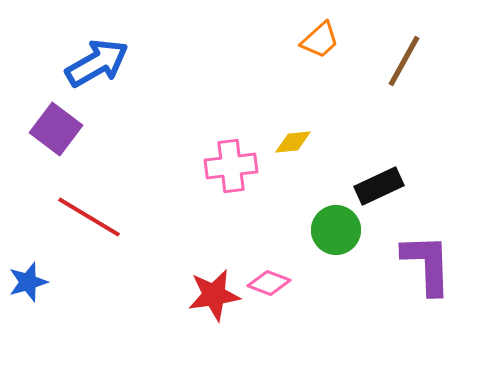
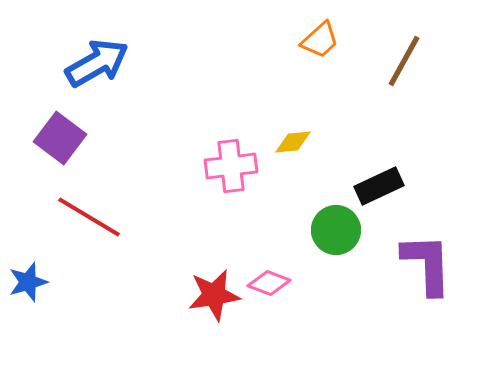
purple square: moved 4 px right, 9 px down
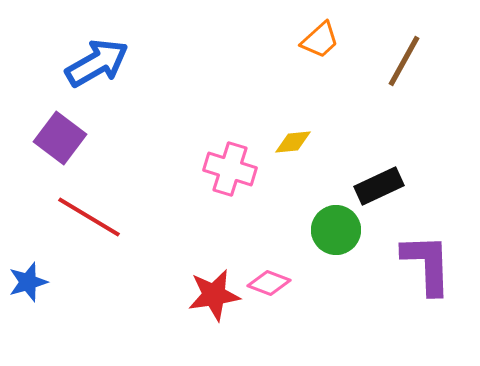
pink cross: moved 1 px left, 3 px down; rotated 24 degrees clockwise
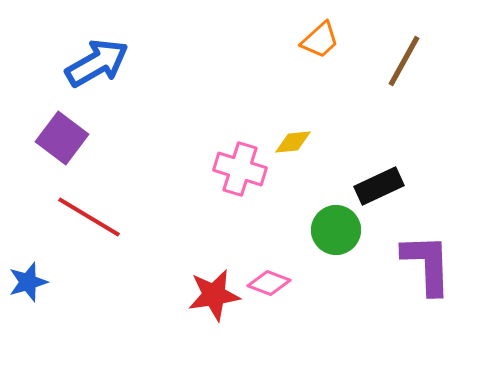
purple square: moved 2 px right
pink cross: moved 10 px right
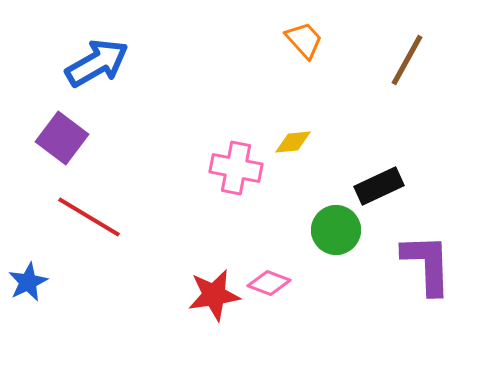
orange trapezoid: moved 16 px left; rotated 90 degrees counterclockwise
brown line: moved 3 px right, 1 px up
pink cross: moved 4 px left, 1 px up; rotated 6 degrees counterclockwise
blue star: rotated 9 degrees counterclockwise
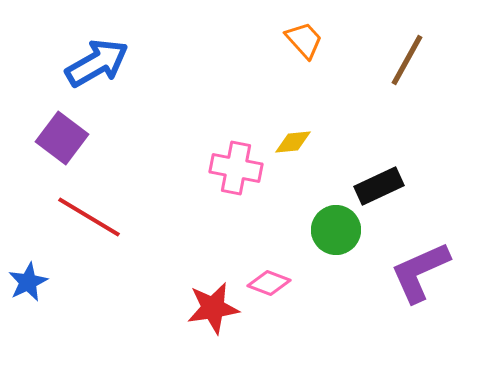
purple L-shape: moved 7 px left, 8 px down; rotated 112 degrees counterclockwise
red star: moved 1 px left, 13 px down
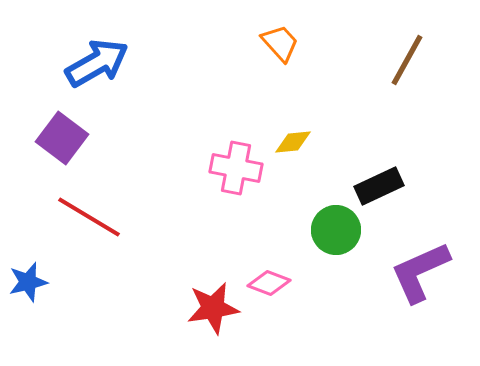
orange trapezoid: moved 24 px left, 3 px down
blue star: rotated 12 degrees clockwise
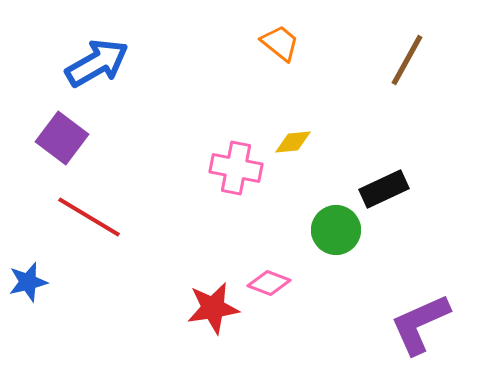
orange trapezoid: rotated 9 degrees counterclockwise
black rectangle: moved 5 px right, 3 px down
purple L-shape: moved 52 px down
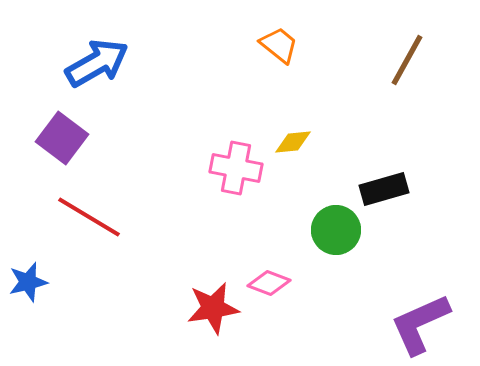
orange trapezoid: moved 1 px left, 2 px down
black rectangle: rotated 9 degrees clockwise
